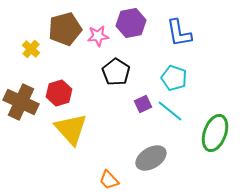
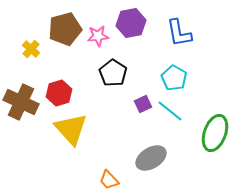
black pentagon: moved 3 px left, 1 px down
cyan pentagon: rotated 10 degrees clockwise
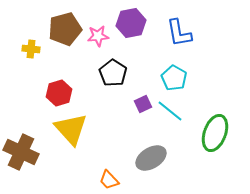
yellow cross: rotated 36 degrees counterclockwise
brown cross: moved 50 px down
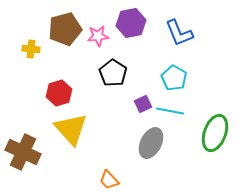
blue L-shape: rotated 12 degrees counterclockwise
cyan line: rotated 28 degrees counterclockwise
brown cross: moved 2 px right
gray ellipse: moved 15 px up; rotated 32 degrees counterclockwise
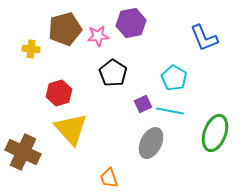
blue L-shape: moved 25 px right, 5 px down
orange trapezoid: moved 2 px up; rotated 25 degrees clockwise
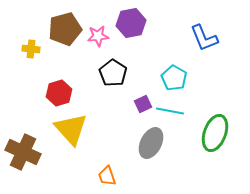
orange trapezoid: moved 2 px left, 2 px up
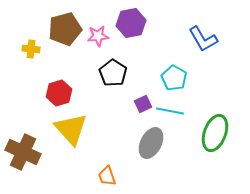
blue L-shape: moved 1 px left, 1 px down; rotated 8 degrees counterclockwise
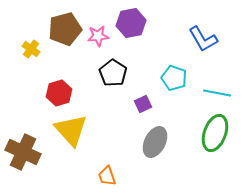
yellow cross: rotated 30 degrees clockwise
cyan pentagon: rotated 10 degrees counterclockwise
cyan line: moved 47 px right, 18 px up
yellow triangle: moved 1 px down
gray ellipse: moved 4 px right, 1 px up
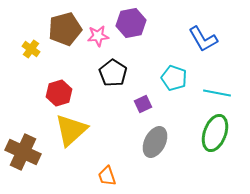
yellow triangle: rotated 30 degrees clockwise
